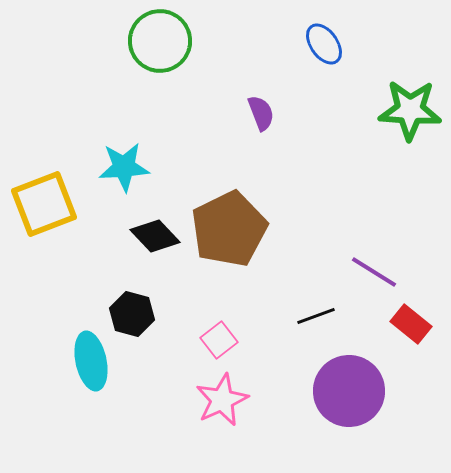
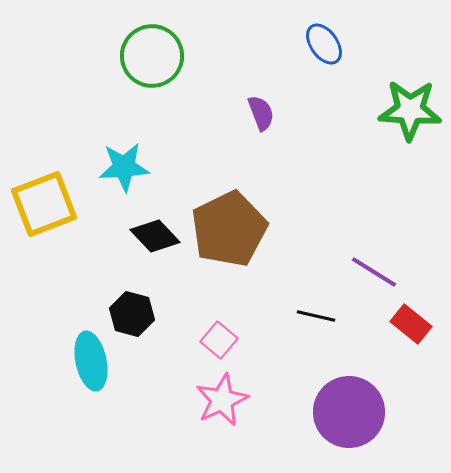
green circle: moved 8 px left, 15 px down
black line: rotated 33 degrees clockwise
pink square: rotated 12 degrees counterclockwise
purple circle: moved 21 px down
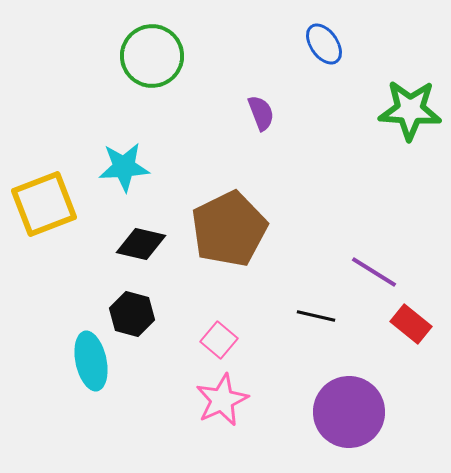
black diamond: moved 14 px left, 8 px down; rotated 33 degrees counterclockwise
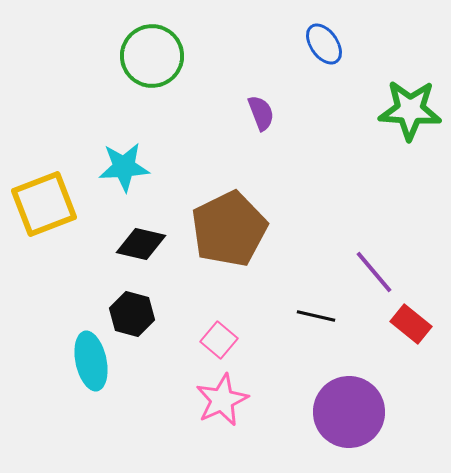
purple line: rotated 18 degrees clockwise
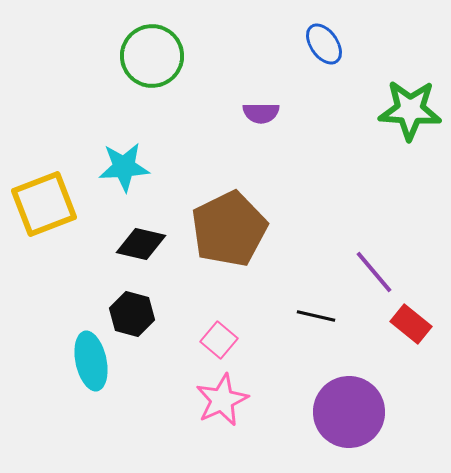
purple semicircle: rotated 111 degrees clockwise
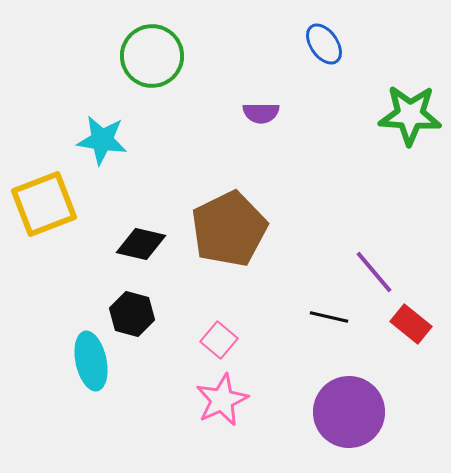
green star: moved 5 px down
cyan star: moved 22 px left, 27 px up; rotated 12 degrees clockwise
black line: moved 13 px right, 1 px down
